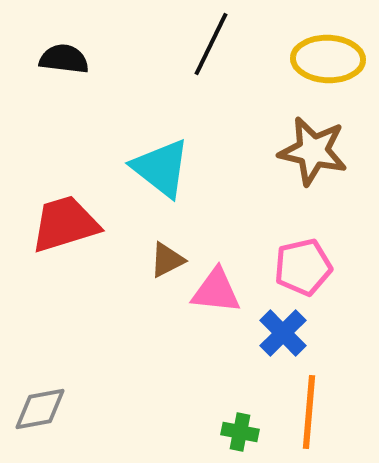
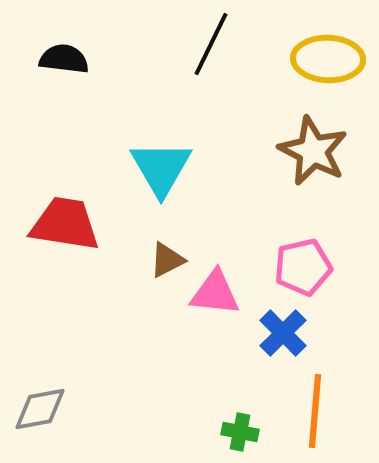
brown star: rotated 14 degrees clockwise
cyan triangle: rotated 22 degrees clockwise
red trapezoid: rotated 26 degrees clockwise
pink triangle: moved 1 px left, 2 px down
orange line: moved 6 px right, 1 px up
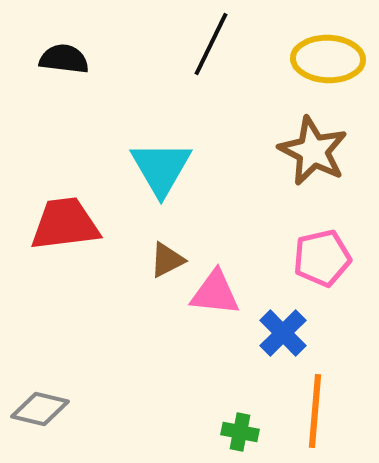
red trapezoid: rotated 16 degrees counterclockwise
pink pentagon: moved 19 px right, 9 px up
gray diamond: rotated 24 degrees clockwise
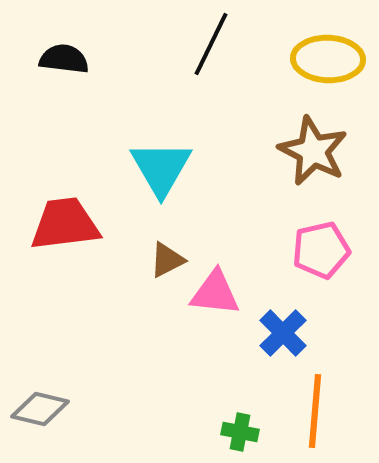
pink pentagon: moved 1 px left, 8 px up
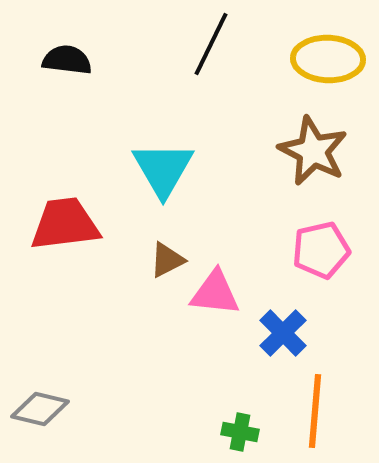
black semicircle: moved 3 px right, 1 px down
cyan triangle: moved 2 px right, 1 px down
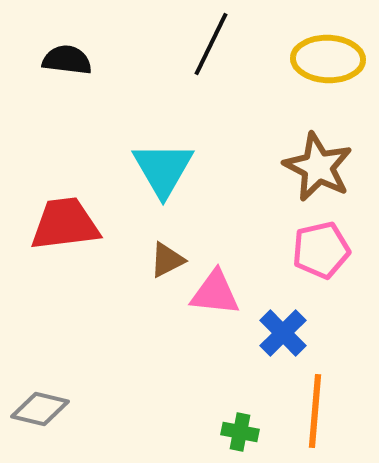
brown star: moved 5 px right, 16 px down
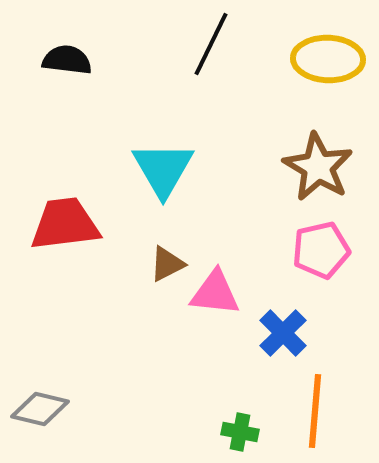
brown star: rotated 4 degrees clockwise
brown triangle: moved 4 px down
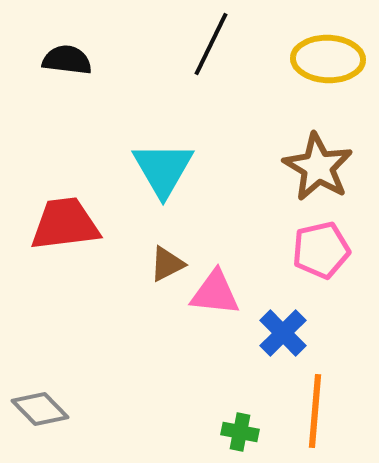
gray diamond: rotated 32 degrees clockwise
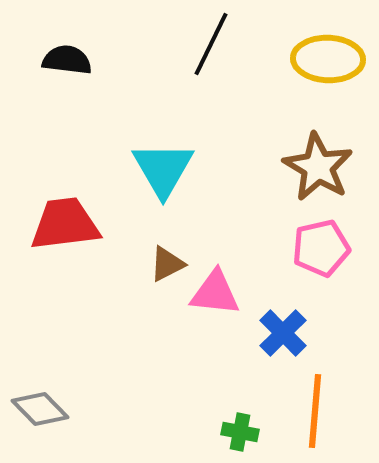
pink pentagon: moved 2 px up
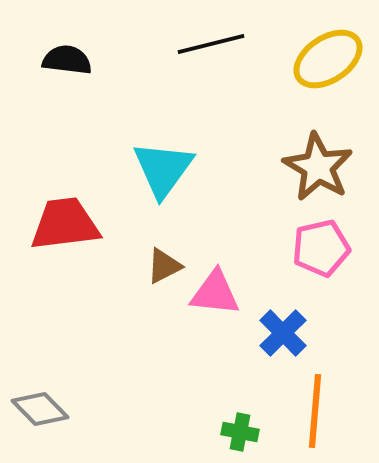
black line: rotated 50 degrees clockwise
yellow ellipse: rotated 36 degrees counterclockwise
cyan triangle: rotated 6 degrees clockwise
brown triangle: moved 3 px left, 2 px down
